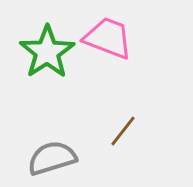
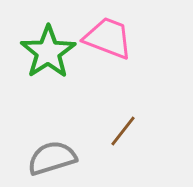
green star: moved 1 px right
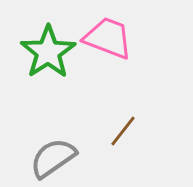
gray semicircle: moved 1 px right; rotated 18 degrees counterclockwise
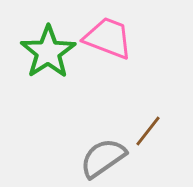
brown line: moved 25 px right
gray semicircle: moved 50 px right
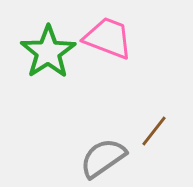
brown line: moved 6 px right
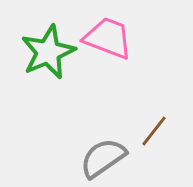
green star: rotated 10 degrees clockwise
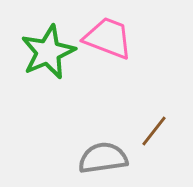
gray semicircle: rotated 27 degrees clockwise
